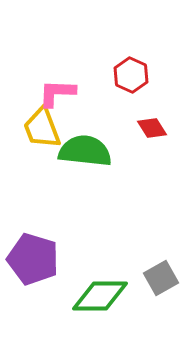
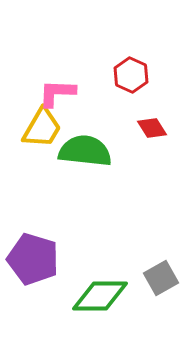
yellow trapezoid: rotated 129 degrees counterclockwise
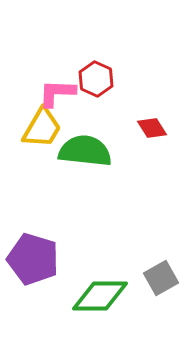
red hexagon: moved 35 px left, 4 px down
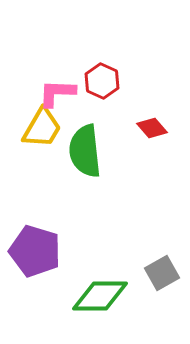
red hexagon: moved 6 px right, 2 px down
red diamond: rotated 8 degrees counterclockwise
green semicircle: rotated 102 degrees counterclockwise
purple pentagon: moved 2 px right, 8 px up
gray square: moved 1 px right, 5 px up
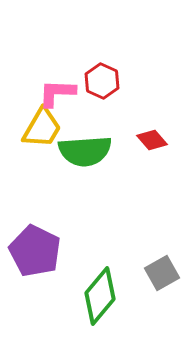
red diamond: moved 12 px down
green semicircle: rotated 88 degrees counterclockwise
purple pentagon: rotated 9 degrees clockwise
green diamond: rotated 50 degrees counterclockwise
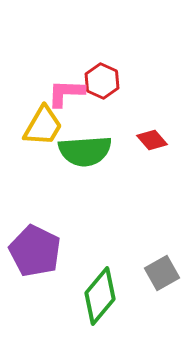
pink L-shape: moved 9 px right
yellow trapezoid: moved 1 px right, 2 px up
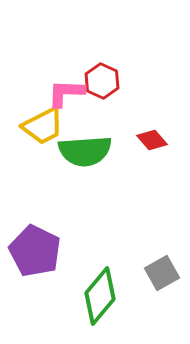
yellow trapezoid: rotated 33 degrees clockwise
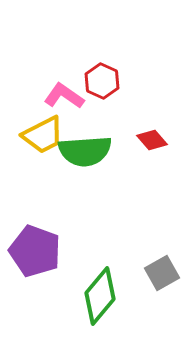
pink L-shape: moved 2 px left, 3 px down; rotated 33 degrees clockwise
yellow trapezoid: moved 9 px down
purple pentagon: rotated 6 degrees counterclockwise
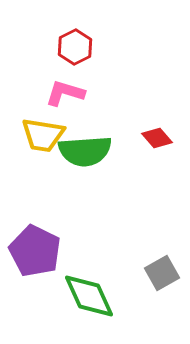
red hexagon: moved 27 px left, 34 px up; rotated 8 degrees clockwise
pink L-shape: moved 1 px right, 3 px up; rotated 18 degrees counterclockwise
yellow trapezoid: rotated 36 degrees clockwise
red diamond: moved 5 px right, 2 px up
purple pentagon: rotated 6 degrees clockwise
green diamond: moved 11 px left; rotated 64 degrees counterclockwise
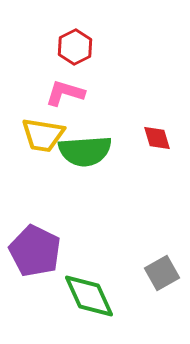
red diamond: rotated 24 degrees clockwise
